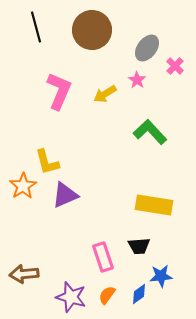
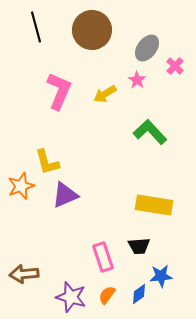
orange star: moved 2 px left; rotated 12 degrees clockwise
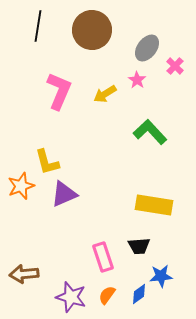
black line: moved 2 px right, 1 px up; rotated 24 degrees clockwise
purple triangle: moved 1 px left, 1 px up
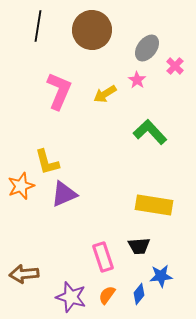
blue diamond: rotated 15 degrees counterclockwise
